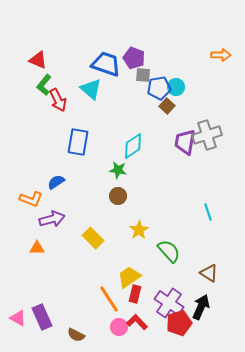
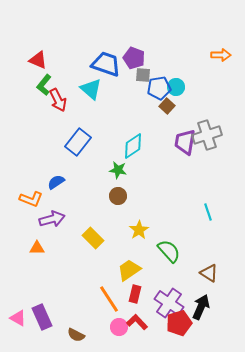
blue rectangle: rotated 28 degrees clockwise
yellow trapezoid: moved 7 px up
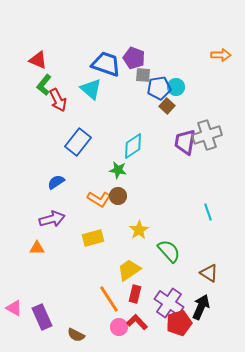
orange L-shape: moved 68 px right; rotated 10 degrees clockwise
yellow rectangle: rotated 60 degrees counterclockwise
pink triangle: moved 4 px left, 10 px up
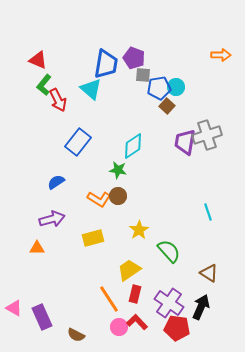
blue trapezoid: rotated 80 degrees clockwise
red pentagon: moved 2 px left, 5 px down; rotated 25 degrees clockwise
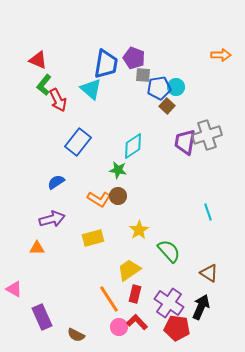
pink triangle: moved 19 px up
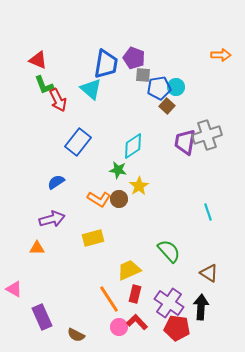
green L-shape: rotated 60 degrees counterclockwise
brown circle: moved 1 px right, 3 px down
yellow star: moved 44 px up
yellow trapezoid: rotated 10 degrees clockwise
black arrow: rotated 20 degrees counterclockwise
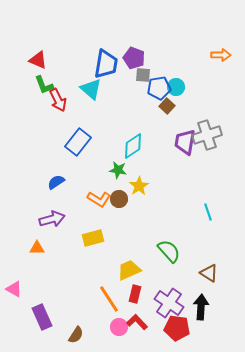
brown semicircle: rotated 84 degrees counterclockwise
